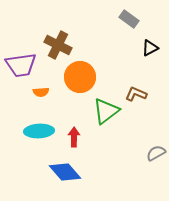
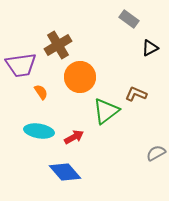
brown cross: rotated 32 degrees clockwise
orange semicircle: rotated 119 degrees counterclockwise
cyan ellipse: rotated 12 degrees clockwise
red arrow: rotated 60 degrees clockwise
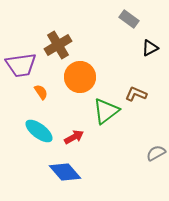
cyan ellipse: rotated 28 degrees clockwise
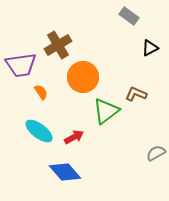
gray rectangle: moved 3 px up
orange circle: moved 3 px right
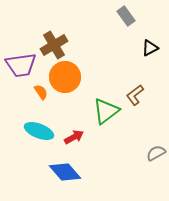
gray rectangle: moved 3 px left; rotated 18 degrees clockwise
brown cross: moved 4 px left
orange circle: moved 18 px left
brown L-shape: moved 1 px left, 1 px down; rotated 60 degrees counterclockwise
cyan ellipse: rotated 16 degrees counterclockwise
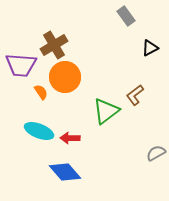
purple trapezoid: rotated 12 degrees clockwise
red arrow: moved 4 px left, 1 px down; rotated 150 degrees counterclockwise
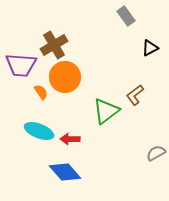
red arrow: moved 1 px down
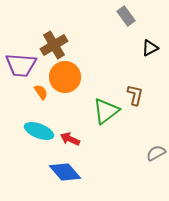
brown L-shape: rotated 140 degrees clockwise
red arrow: rotated 24 degrees clockwise
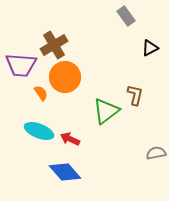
orange semicircle: moved 1 px down
gray semicircle: rotated 18 degrees clockwise
